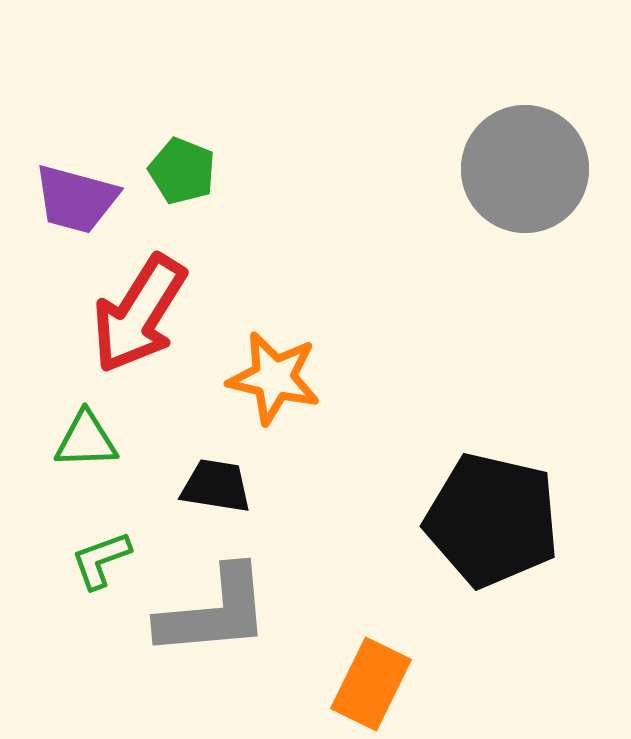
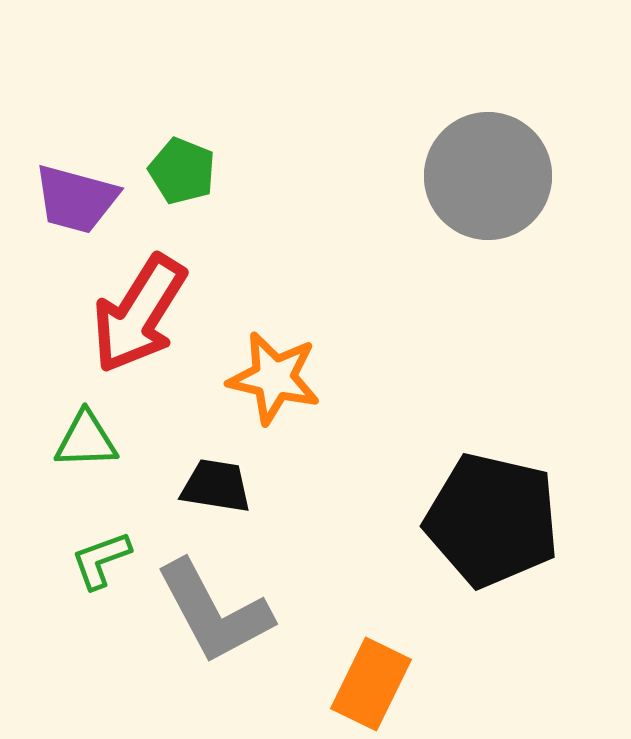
gray circle: moved 37 px left, 7 px down
gray L-shape: rotated 67 degrees clockwise
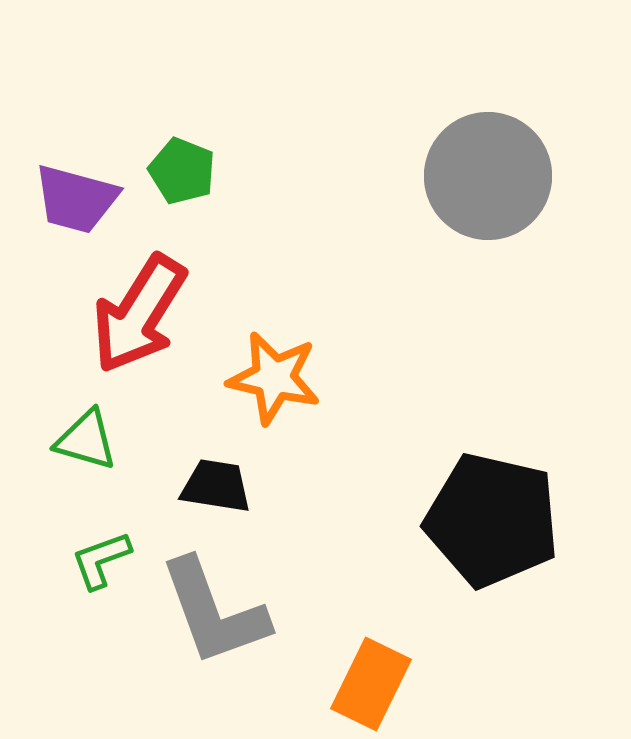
green triangle: rotated 18 degrees clockwise
gray L-shape: rotated 8 degrees clockwise
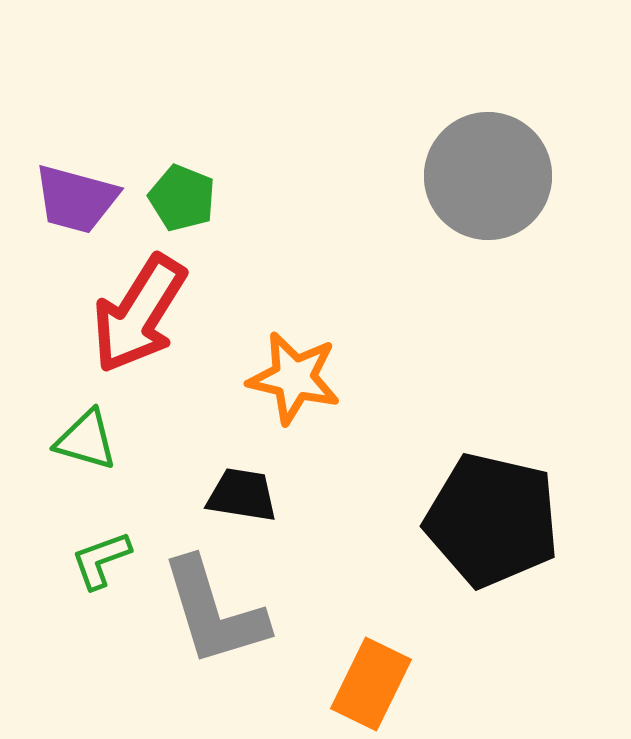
green pentagon: moved 27 px down
orange star: moved 20 px right
black trapezoid: moved 26 px right, 9 px down
gray L-shape: rotated 3 degrees clockwise
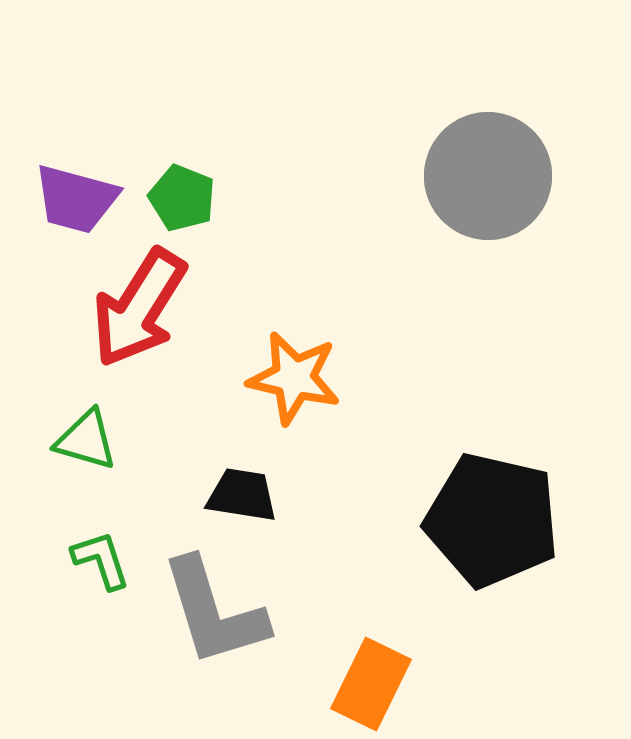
red arrow: moved 6 px up
green L-shape: rotated 92 degrees clockwise
